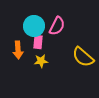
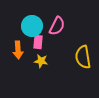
cyan circle: moved 2 px left
yellow semicircle: rotated 40 degrees clockwise
yellow star: rotated 16 degrees clockwise
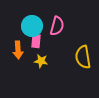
pink semicircle: rotated 12 degrees counterclockwise
pink rectangle: moved 2 px left, 1 px up
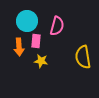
cyan circle: moved 5 px left, 5 px up
orange arrow: moved 1 px right, 3 px up
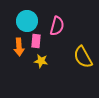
yellow semicircle: rotated 20 degrees counterclockwise
